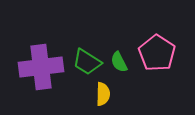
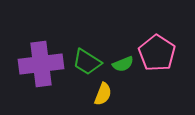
green semicircle: moved 4 px right, 2 px down; rotated 85 degrees counterclockwise
purple cross: moved 3 px up
yellow semicircle: rotated 20 degrees clockwise
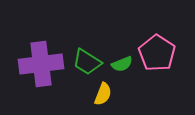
green semicircle: moved 1 px left
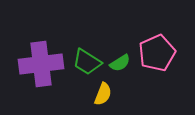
pink pentagon: rotated 15 degrees clockwise
green semicircle: moved 2 px left, 1 px up; rotated 10 degrees counterclockwise
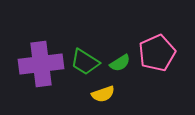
green trapezoid: moved 2 px left
yellow semicircle: rotated 50 degrees clockwise
